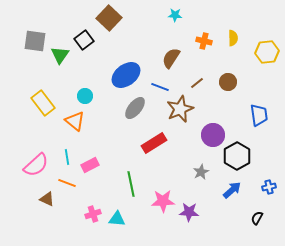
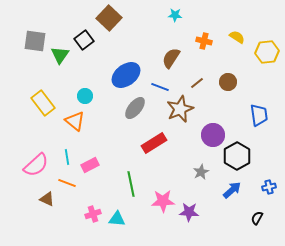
yellow semicircle: moved 4 px right, 1 px up; rotated 56 degrees counterclockwise
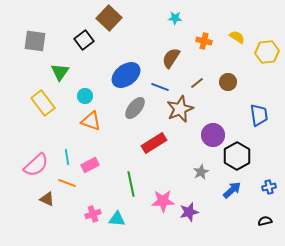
cyan star: moved 3 px down
green triangle: moved 17 px down
orange triangle: moved 16 px right; rotated 20 degrees counterclockwise
purple star: rotated 18 degrees counterclockwise
black semicircle: moved 8 px right, 3 px down; rotated 48 degrees clockwise
